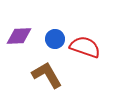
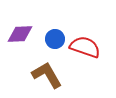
purple diamond: moved 1 px right, 2 px up
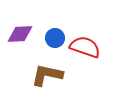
blue circle: moved 1 px up
brown L-shape: rotated 48 degrees counterclockwise
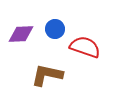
purple diamond: moved 1 px right
blue circle: moved 9 px up
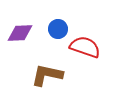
blue circle: moved 3 px right
purple diamond: moved 1 px left, 1 px up
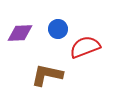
red semicircle: rotated 40 degrees counterclockwise
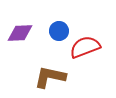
blue circle: moved 1 px right, 2 px down
brown L-shape: moved 3 px right, 2 px down
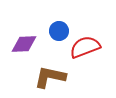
purple diamond: moved 4 px right, 11 px down
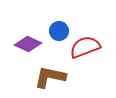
purple diamond: moved 4 px right; rotated 28 degrees clockwise
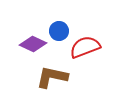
purple diamond: moved 5 px right
brown L-shape: moved 2 px right
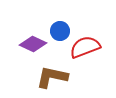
blue circle: moved 1 px right
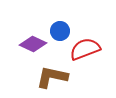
red semicircle: moved 2 px down
